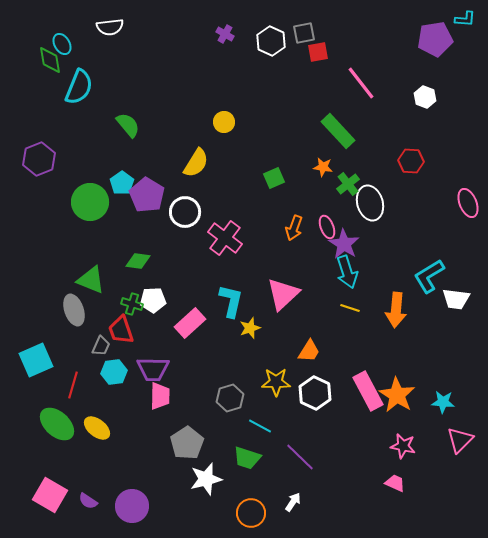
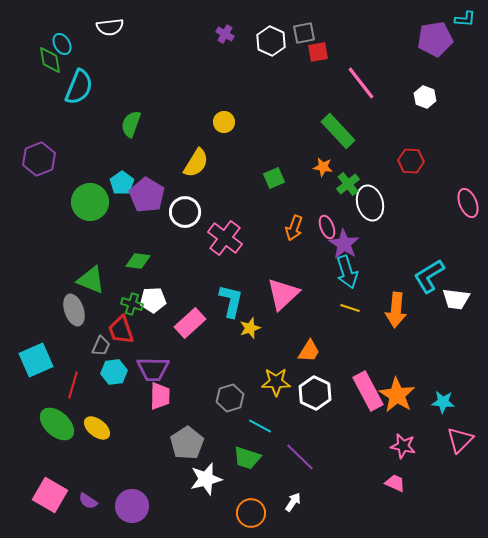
green semicircle at (128, 125): moved 3 px right, 1 px up; rotated 120 degrees counterclockwise
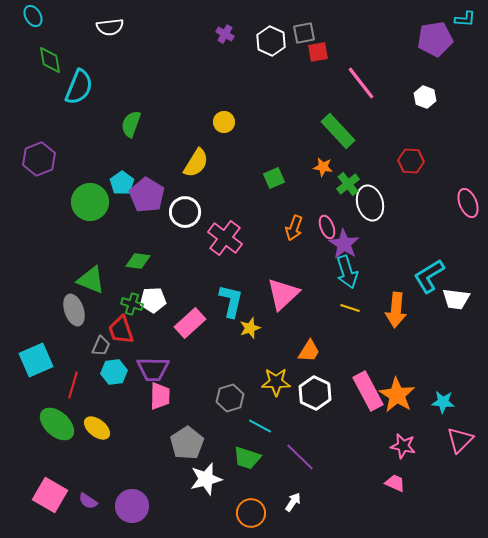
cyan ellipse at (62, 44): moved 29 px left, 28 px up
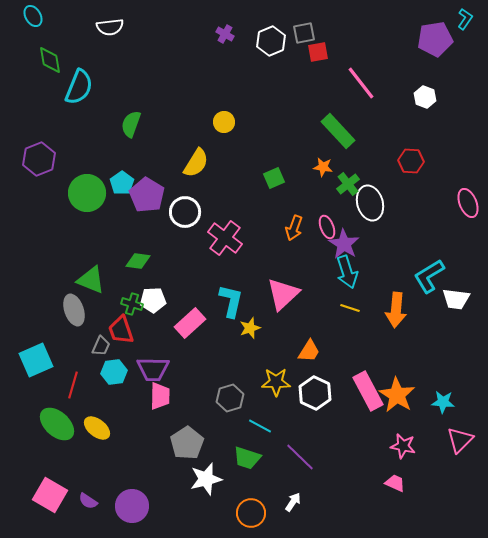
cyan L-shape at (465, 19): rotated 60 degrees counterclockwise
white hexagon at (271, 41): rotated 12 degrees clockwise
green circle at (90, 202): moved 3 px left, 9 px up
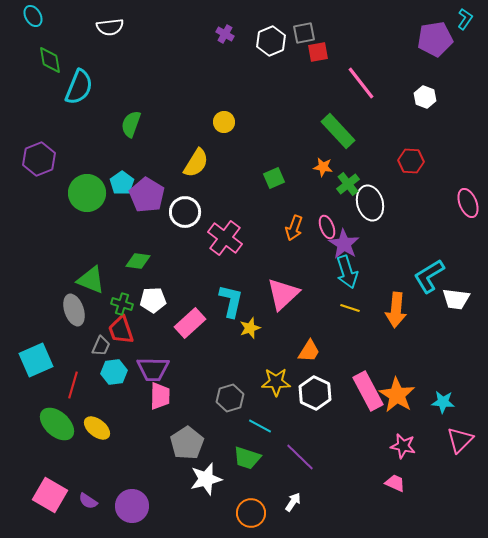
green cross at (132, 304): moved 10 px left
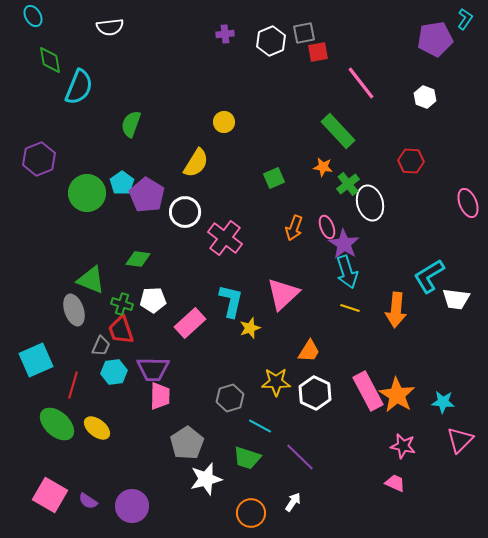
purple cross at (225, 34): rotated 36 degrees counterclockwise
green diamond at (138, 261): moved 2 px up
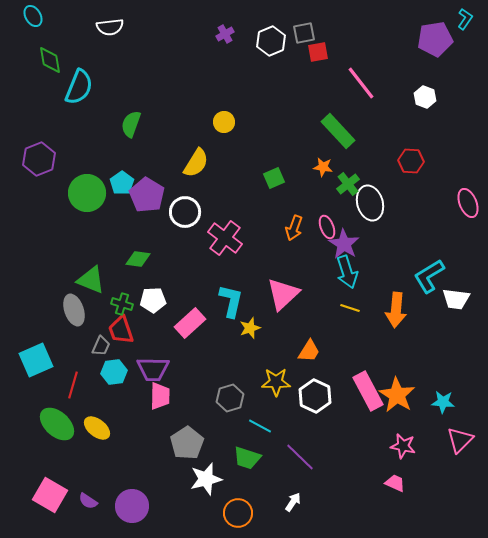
purple cross at (225, 34): rotated 24 degrees counterclockwise
white hexagon at (315, 393): moved 3 px down
orange circle at (251, 513): moved 13 px left
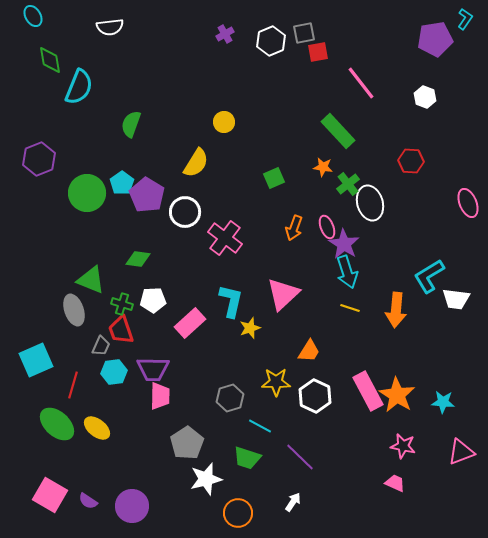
pink triangle at (460, 440): moved 1 px right, 12 px down; rotated 24 degrees clockwise
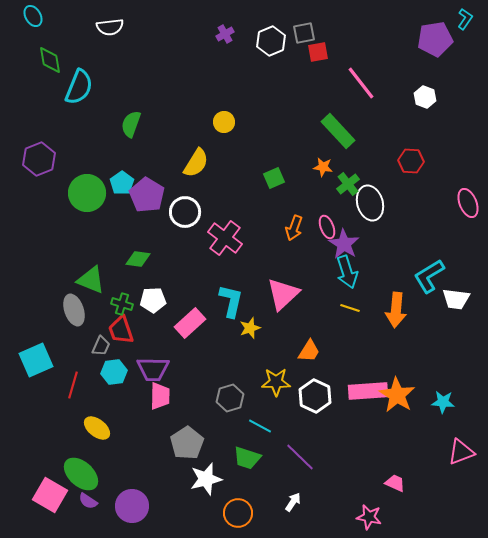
pink rectangle at (368, 391): rotated 66 degrees counterclockwise
green ellipse at (57, 424): moved 24 px right, 50 px down
pink star at (403, 446): moved 34 px left, 71 px down
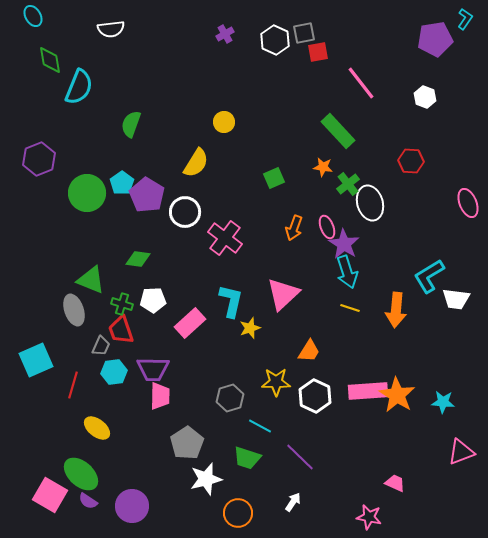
white semicircle at (110, 27): moved 1 px right, 2 px down
white hexagon at (271, 41): moved 4 px right, 1 px up; rotated 12 degrees counterclockwise
